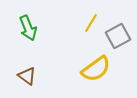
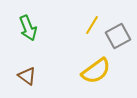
yellow line: moved 1 px right, 2 px down
yellow semicircle: moved 2 px down
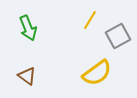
yellow line: moved 2 px left, 5 px up
yellow semicircle: moved 1 px right, 2 px down
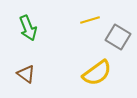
yellow line: rotated 42 degrees clockwise
gray square: moved 1 px down; rotated 30 degrees counterclockwise
brown triangle: moved 1 px left, 2 px up
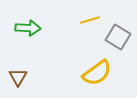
green arrow: rotated 65 degrees counterclockwise
brown triangle: moved 8 px left, 3 px down; rotated 24 degrees clockwise
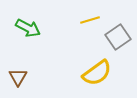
green arrow: rotated 25 degrees clockwise
gray square: rotated 25 degrees clockwise
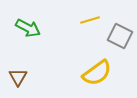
gray square: moved 2 px right, 1 px up; rotated 30 degrees counterclockwise
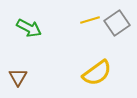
green arrow: moved 1 px right
gray square: moved 3 px left, 13 px up; rotated 30 degrees clockwise
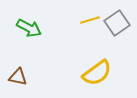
brown triangle: rotated 48 degrees counterclockwise
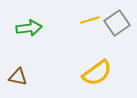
green arrow: rotated 35 degrees counterclockwise
